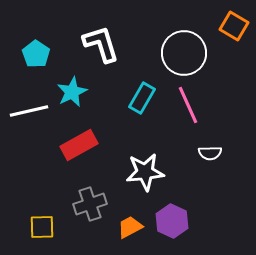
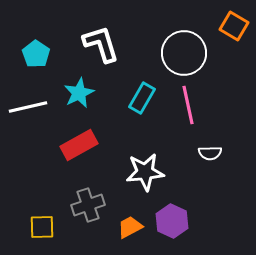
cyan star: moved 7 px right, 1 px down
pink line: rotated 12 degrees clockwise
white line: moved 1 px left, 4 px up
gray cross: moved 2 px left, 1 px down
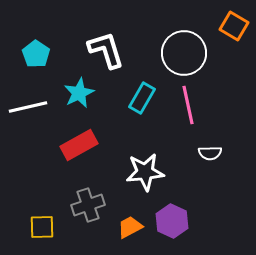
white L-shape: moved 5 px right, 6 px down
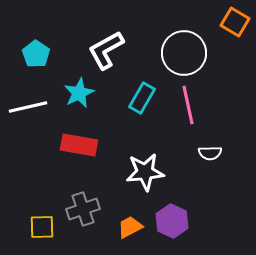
orange square: moved 1 px right, 4 px up
white L-shape: rotated 102 degrees counterclockwise
red rectangle: rotated 39 degrees clockwise
gray cross: moved 5 px left, 4 px down
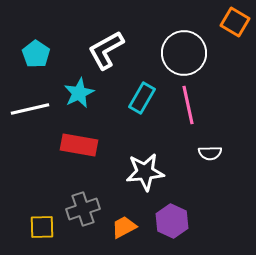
white line: moved 2 px right, 2 px down
orange trapezoid: moved 6 px left
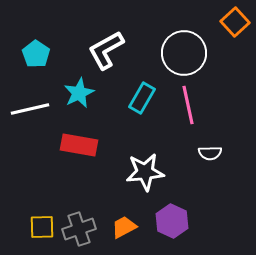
orange square: rotated 16 degrees clockwise
gray cross: moved 4 px left, 20 px down
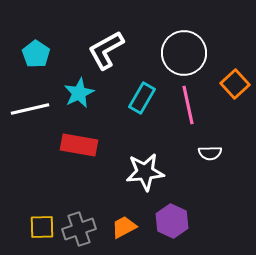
orange square: moved 62 px down
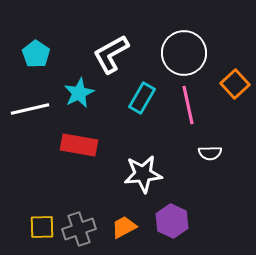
white L-shape: moved 5 px right, 4 px down
white star: moved 2 px left, 2 px down
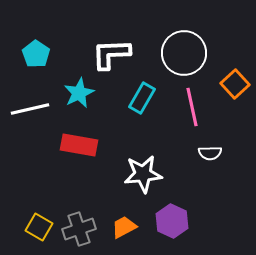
white L-shape: rotated 27 degrees clockwise
pink line: moved 4 px right, 2 px down
yellow square: moved 3 px left; rotated 32 degrees clockwise
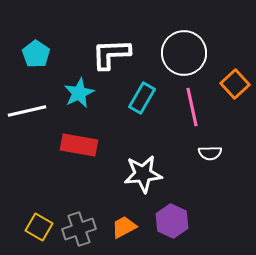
white line: moved 3 px left, 2 px down
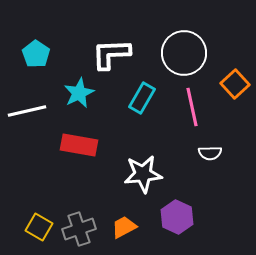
purple hexagon: moved 5 px right, 4 px up
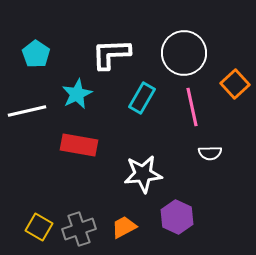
cyan star: moved 2 px left, 1 px down
